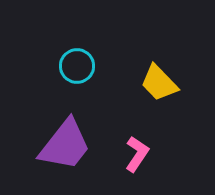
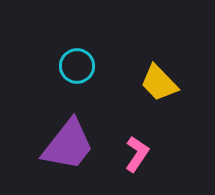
purple trapezoid: moved 3 px right
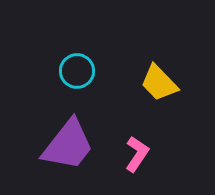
cyan circle: moved 5 px down
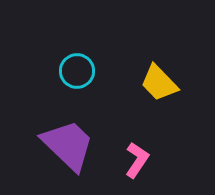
purple trapezoid: rotated 84 degrees counterclockwise
pink L-shape: moved 6 px down
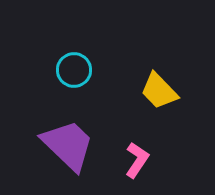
cyan circle: moved 3 px left, 1 px up
yellow trapezoid: moved 8 px down
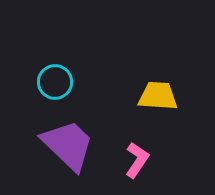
cyan circle: moved 19 px left, 12 px down
yellow trapezoid: moved 1 px left, 5 px down; rotated 138 degrees clockwise
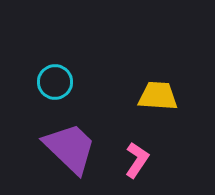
purple trapezoid: moved 2 px right, 3 px down
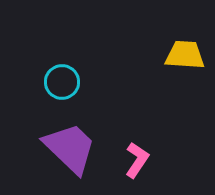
cyan circle: moved 7 px right
yellow trapezoid: moved 27 px right, 41 px up
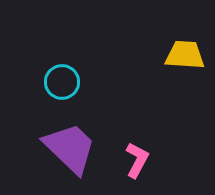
pink L-shape: rotated 6 degrees counterclockwise
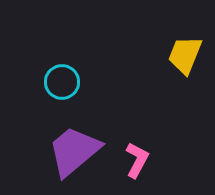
yellow trapezoid: rotated 72 degrees counterclockwise
purple trapezoid: moved 4 px right, 3 px down; rotated 84 degrees counterclockwise
